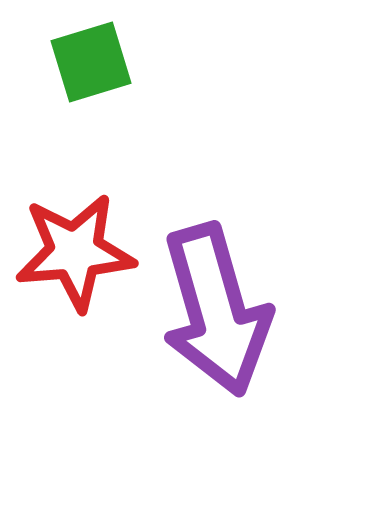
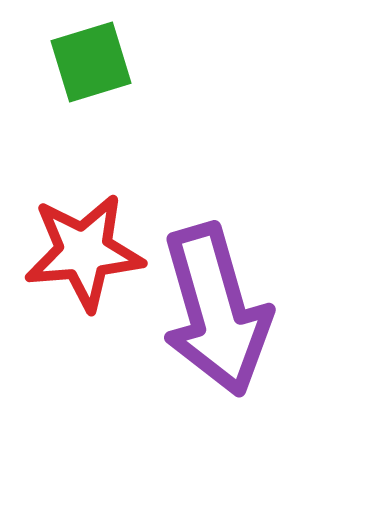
red star: moved 9 px right
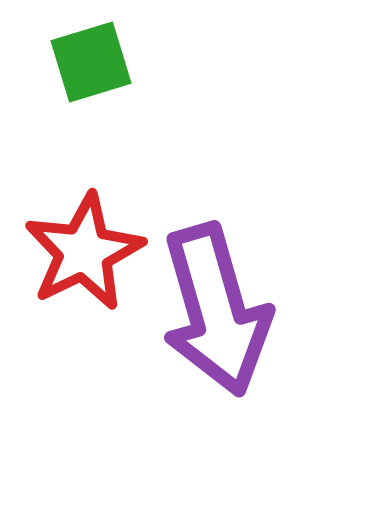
red star: rotated 21 degrees counterclockwise
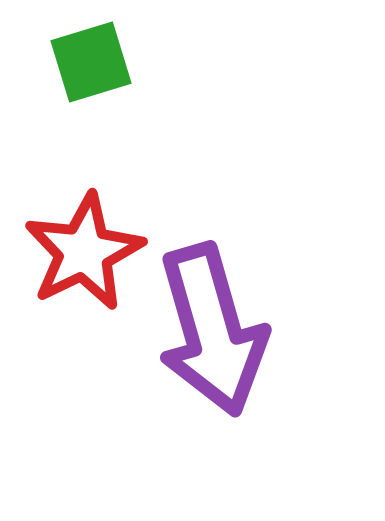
purple arrow: moved 4 px left, 20 px down
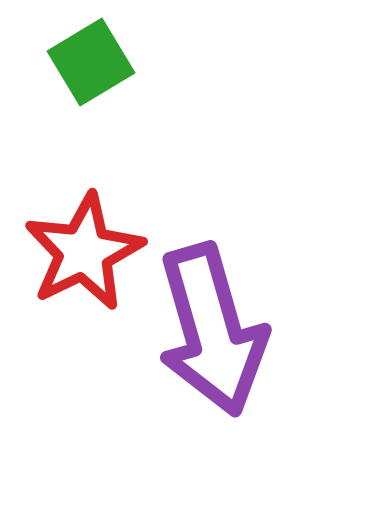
green square: rotated 14 degrees counterclockwise
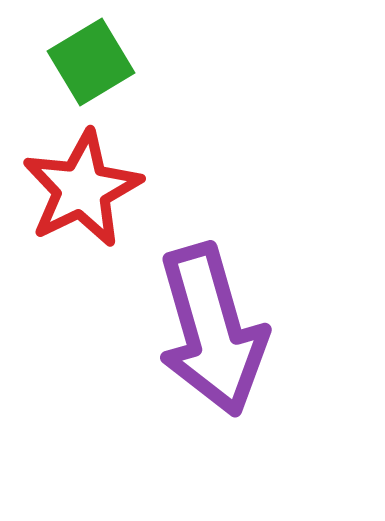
red star: moved 2 px left, 63 px up
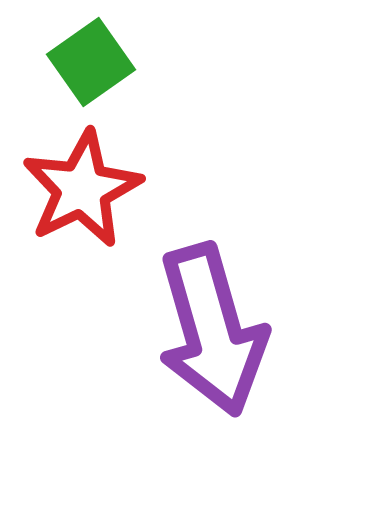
green square: rotated 4 degrees counterclockwise
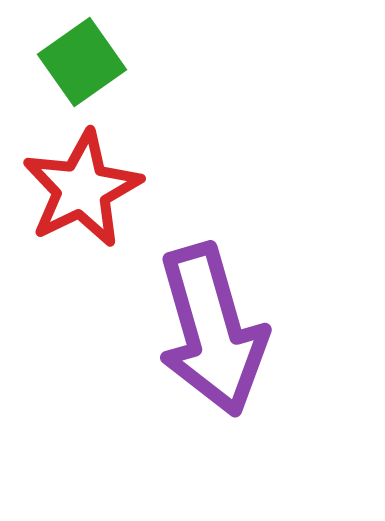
green square: moved 9 px left
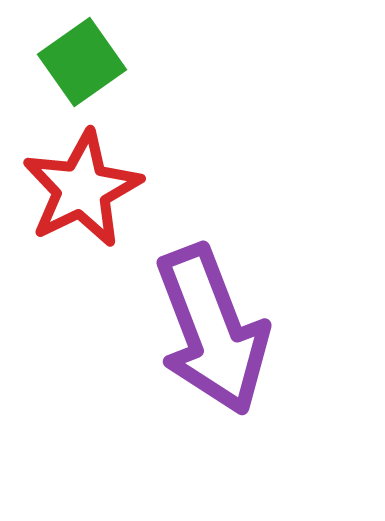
purple arrow: rotated 5 degrees counterclockwise
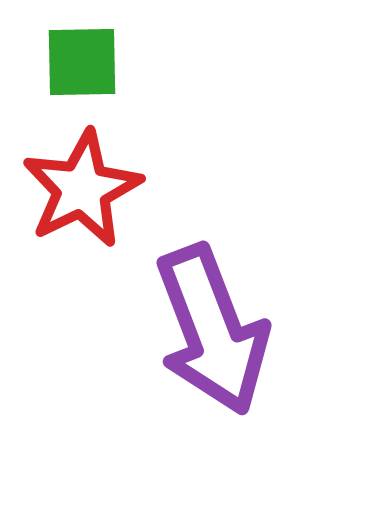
green square: rotated 34 degrees clockwise
